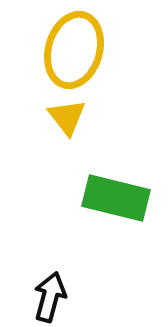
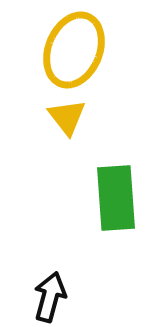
yellow ellipse: rotated 6 degrees clockwise
green rectangle: rotated 72 degrees clockwise
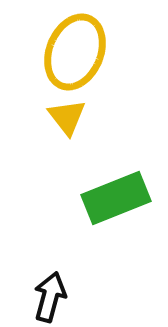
yellow ellipse: moved 1 px right, 2 px down
green rectangle: rotated 72 degrees clockwise
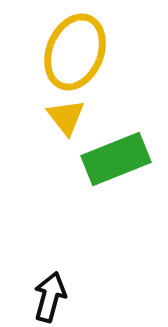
yellow triangle: moved 1 px left
green rectangle: moved 39 px up
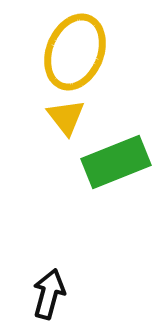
green rectangle: moved 3 px down
black arrow: moved 1 px left, 3 px up
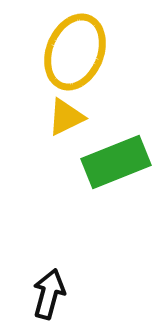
yellow triangle: rotated 42 degrees clockwise
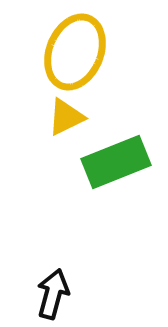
black arrow: moved 4 px right
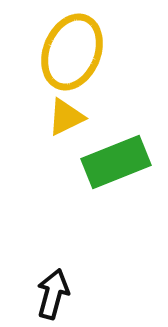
yellow ellipse: moved 3 px left
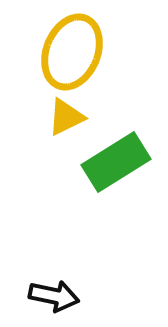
green rectangle: rotated 10 degrees counterclockwise
black arrow: moved 1 px right, 2 px down; rotated 87 degrees clockwise
